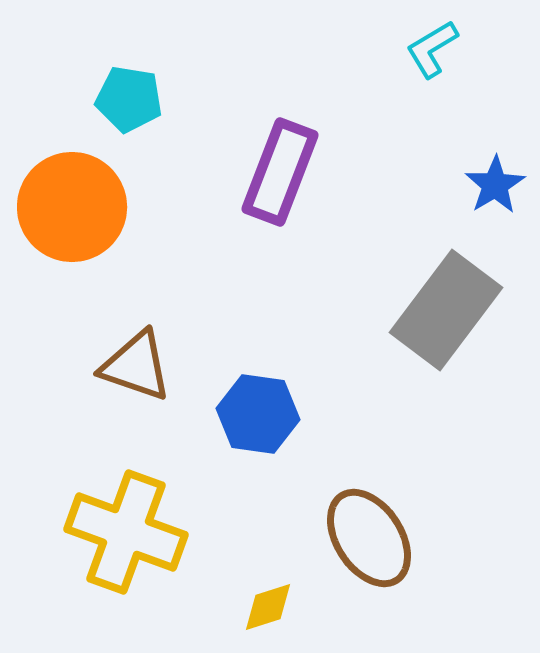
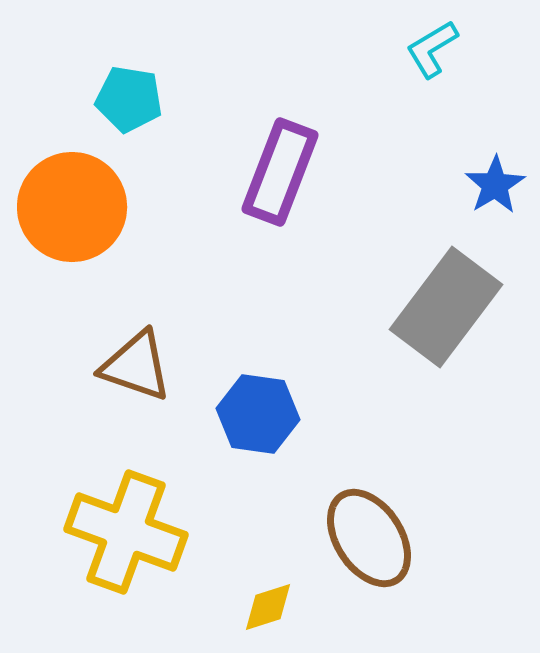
gray rectangle: moved 3 px up
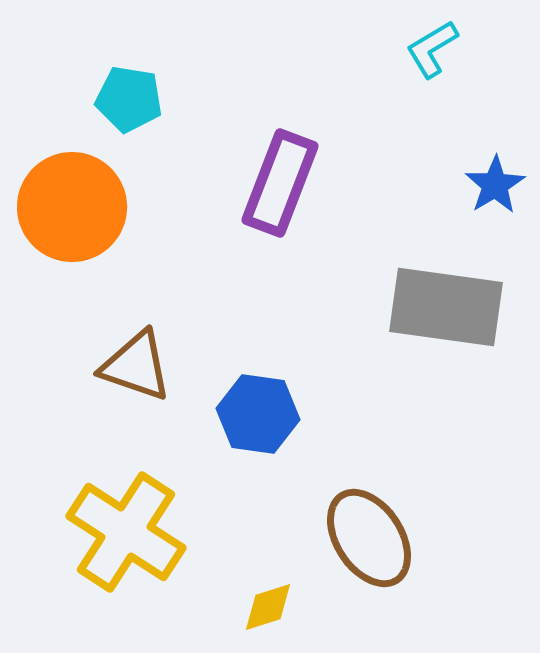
purple rectangle: moved 11 px down
gray rectangle: rotated 61 degrees clockwise
yellow cross: rotated 13 degrees clockwise
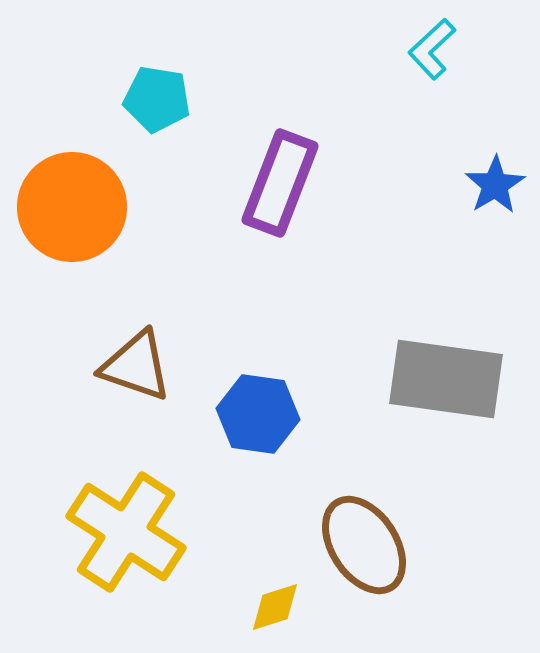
cyan L-shape: rotated 12 degrees counterclockwise
cyan pentagon: moved 28 px right
gray rectangle: moved 72 px down
brown ellipse: moved 5 px left, 7 px down
yellow diamond: moved 7 px right
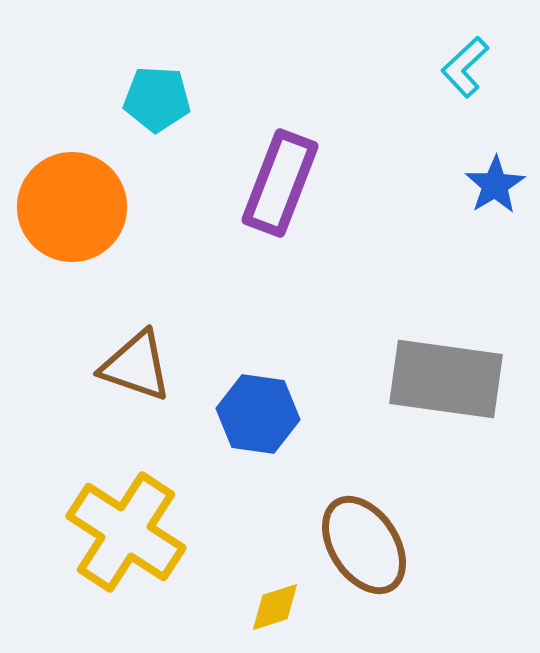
cyan L-shape: moved 33 px right, 18 px down
cyan pentagon: rotated 6 degrees counterclockwise
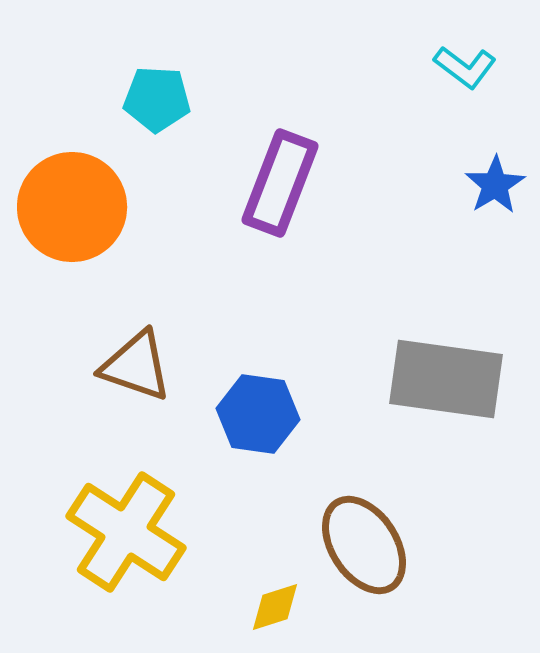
cyan L-shape: rotated 100 degrees counterclockwise
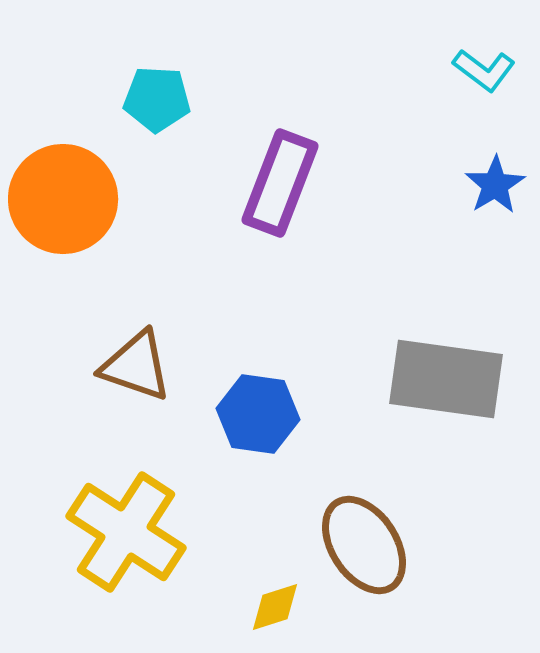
cyan L-shape: moved 19 px right, 3 px down
orange circle: moved 9 px left, 8 px up
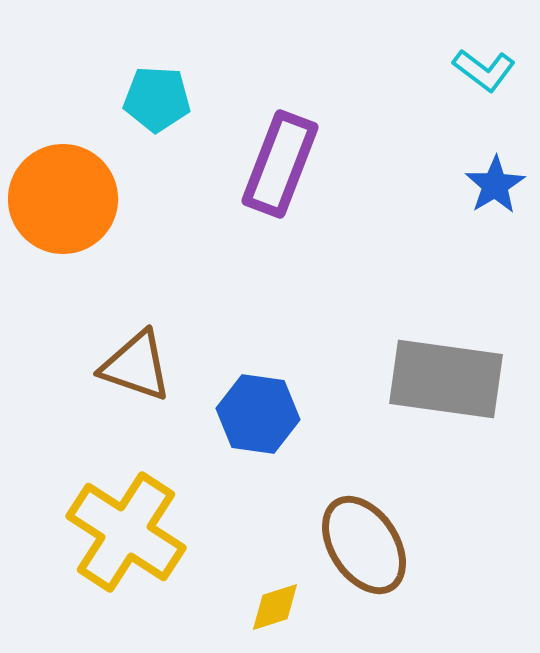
purple rectangle: moved 19 px up
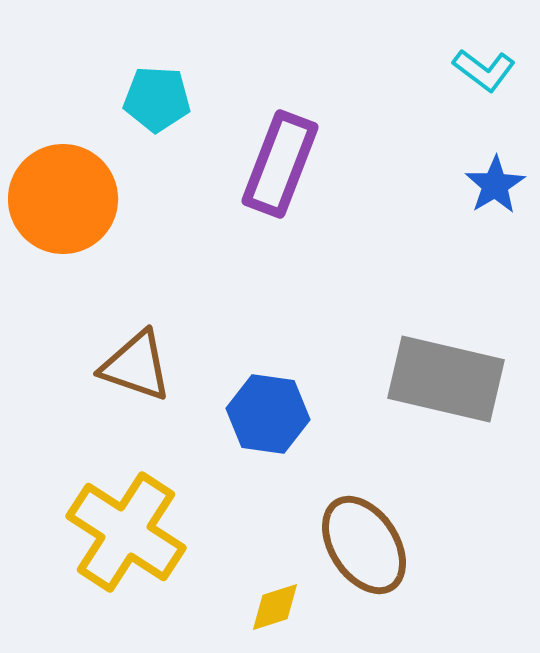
gray rectangle: rotated 5 degrees clockwise
blue hexagon: moved 10 px right
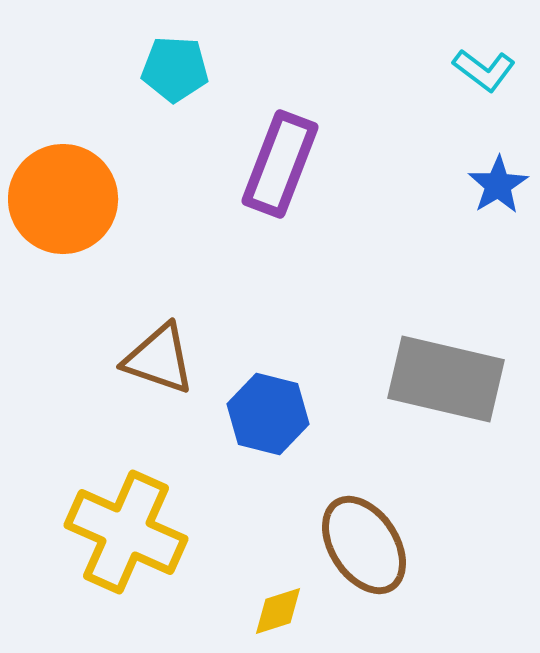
cyan pentagon: moved 18 px right, 30 px up
blue star: moved 3 px right
brown triangle: moved 23 px right, 7 px up
blue hexagon: rotated 6 degrees clockwise
yellow cross: rotated 9 degrees counterclockwise
yellow diamond: moved 3 px right, 4 px down
